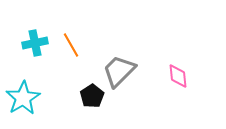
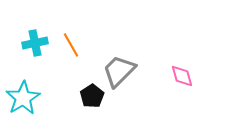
pink diamond: moved 4 px right; rotated 10 degrees counterclockwise
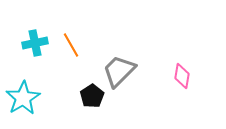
pink diamond: rotated 25 degrees clockwise
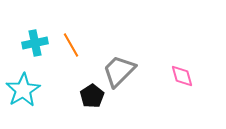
pink diamond: rotated 25 degrees counterclockwise
cyan star: moved 8 px up
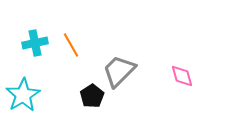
cyan star: moved 5 px down
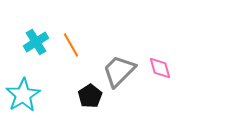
cyan cross: moved 1 px right, 1 px up; rotated 20 degrees counterclockwise
pink diamond: moved 22 px left, 8 px up
black pentagon: moved 2 px left
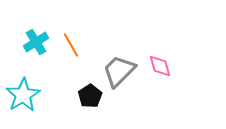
pink diamond: moved 2 px up
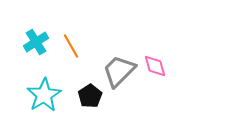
orange line: moved 1 px down
pink diamond: moved 5 px left
cyan star: moved 21 px right
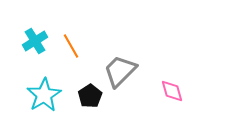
cyan cross: moved 1 px left, 1 px up
pink diamond: moved 17 px right, 25 px down
gray trapezoid: moved 1 px right
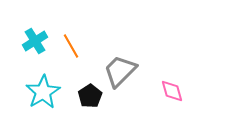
cyan star: moved 1 px left, 3 px up
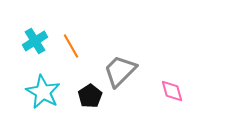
cyan star: rotated 12 degrees counterclockwise
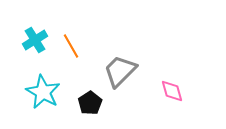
cyan cross: moved 1 px up
black pentagon: moved 7 px down
